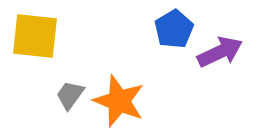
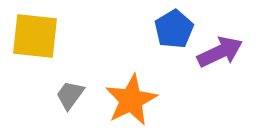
orange star: moved 12 px right, 1 px up; rotated 24 degrees clockwise
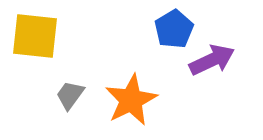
purple arrow: moved 8 px left, 8 px down
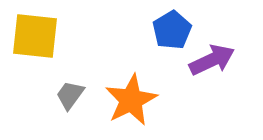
blue pentagon: moved 2 px left, 1 px down
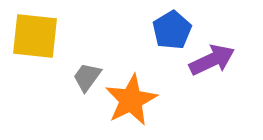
gray trapezoid: moved 17 px right, 18 px up
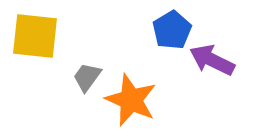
purple arrow: rotated 129 degrees counterclockwise
orange star: rotated 22 degrees counterclockwise
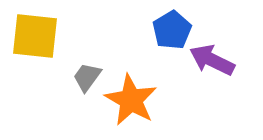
orange star: rotated 6 degrees clockwise
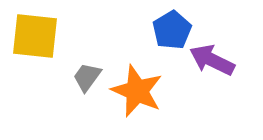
orange star: moved 6 px right, 9 px up; rotated 6 degrees counterclockwise
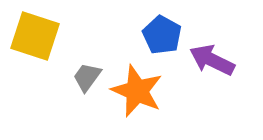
blue pentagon: moved 10 px left, 5 px down; rotated 12 degrees counterclockwise
yellow square: rotated 12 degrees clockwise
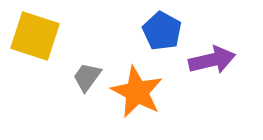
blue pentagon: moved 4 px up
purple arrow: rotated 141 degrees clockwise
orange star: moved 1 px down; rotated 4 degrees clockwise
